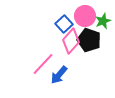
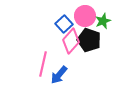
pink line: rotated 30 degrees counterclockwise
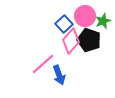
pink line: rotated 35 degrees clockwise
blue arrow: rotated 60 degrees counterclockwise
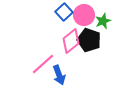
pink circle: moved 1 px left, 1 px up
blue square: moved 12 px up
pink diamond: rotated 10 degrees clockwise
